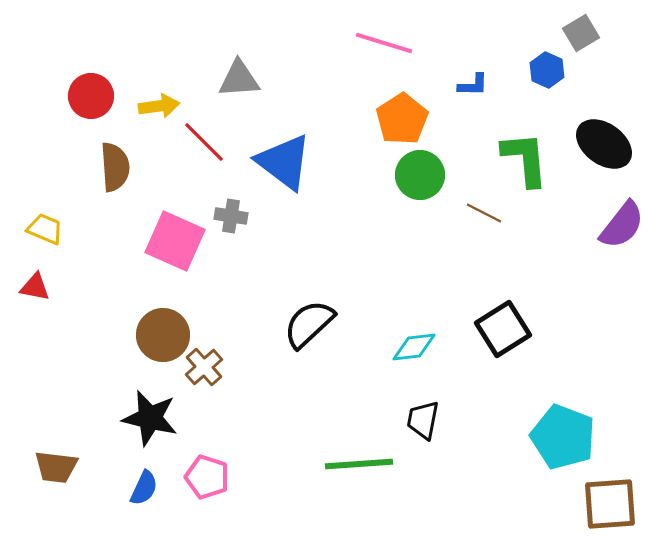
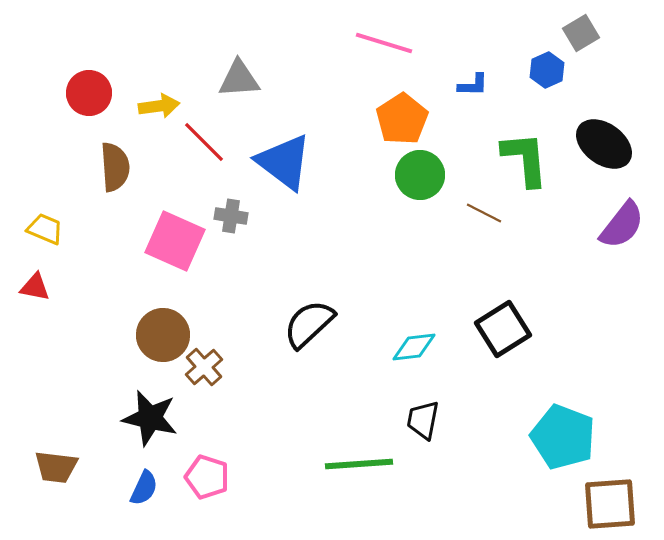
blue hexagon: rotated 12 degrees clockwise
red circle: moved 2 px left, 3 px up
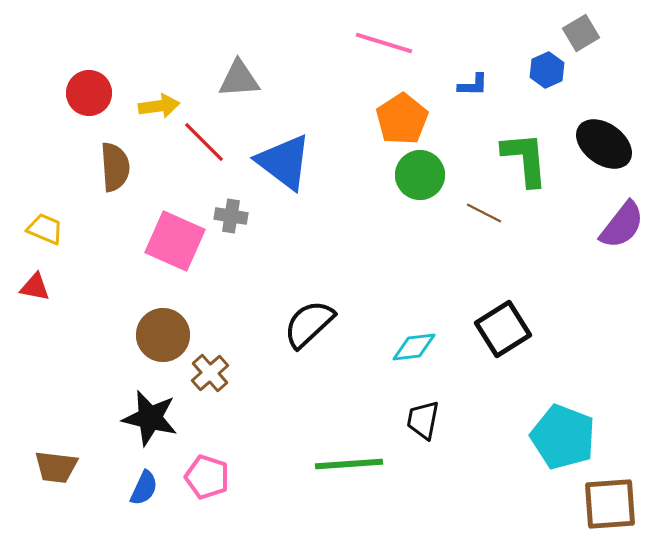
brown cross: moved 6 px right, 6 px down
green line: moved 10 px left
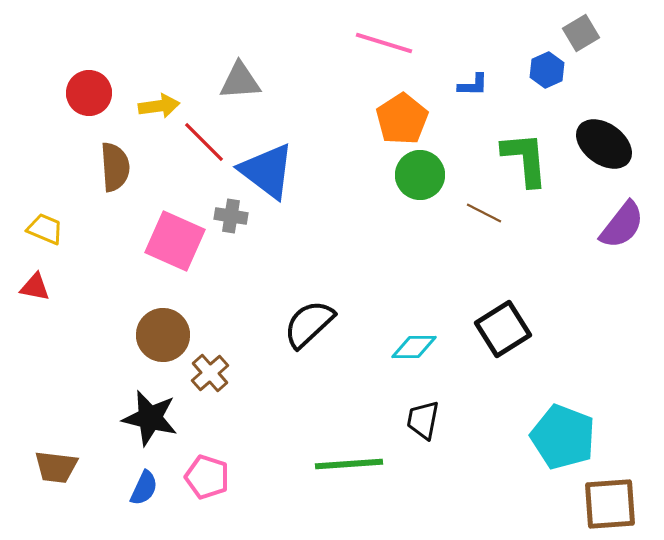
gray triangle: moved 1 px right, 2 px down
blue triangle: moved 17 px left, 9 px down
cyan diamond: rotated 6 degrees clockwise
